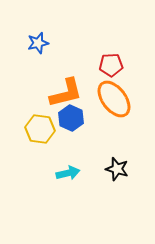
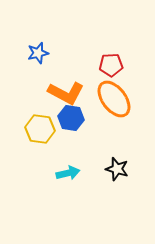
blue star: moved 10 px down
orange L-shape: rotated 42 degrees clockwise
blue hexagon: rotated 15 degrees counterclockwise
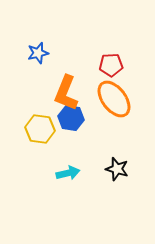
orange L-shape: rotated 84 degrees clockwise
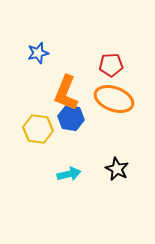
orange ellipse: rotated 33 degrees counterclockwise
yellow hexagon: moved 2 px left
black star: rotated 10 degrees clockwise
cyan arrow: moved 1 px right, 1 px down
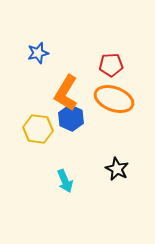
orange L-shape: rotated 9 degrees clockwise
blue hexagon: rotated 15 degrees clockwise
cyan arrow: moved 4 px left, 7 px down; rotated 80 degrees clockwise
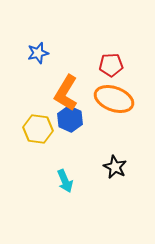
blue hexagon: moved 1 px left, 1 px down
black star: moved 2 px left, 2 px up
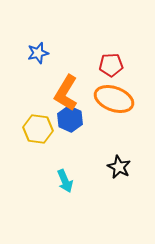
black star: moved 4 px right
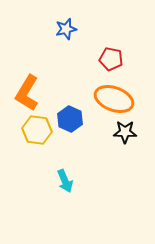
blue star: moved 28 px right, 24 px up
red pentagon: moved 6 px up; rotated 15 degrees clockwise
orange L-shape: moved 39 px left
yellow hexagon: moved 1 px left, 1 px down
black star: moved 6 px right, 35 px up; rotated 25 degrees counterclockwise
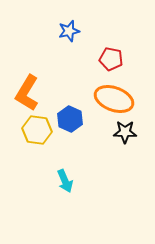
blue star: moved 3 px right, 2 px down
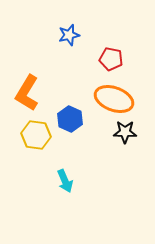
blue star: moved 4 px down
yellow hexagon: moved 1 px left, 5 px down
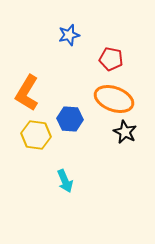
blue hexagon: rotated 20 degrees counterclockwise
black star: rotated 25 degrees clockwise
